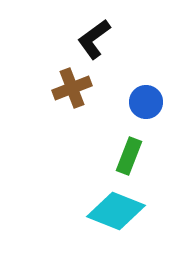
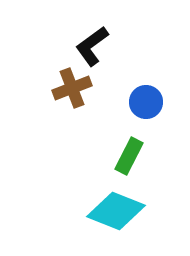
black L-shape: moved 2 px left, 7 px down
green rectangle: rotated 6 degrees clockwise
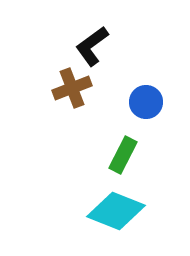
green rectangle: moved 6 px left, 1 px up
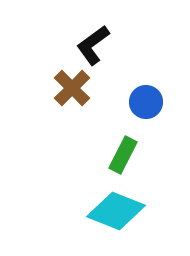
black L-shape: moved 1 px right, 1 px up
brown cross: rotated 24 degrees counterclockwise
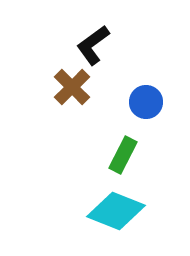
brown cross: moved 1 px up
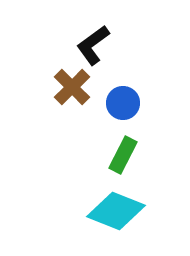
blue circle: moved 23 px left, 1 px down
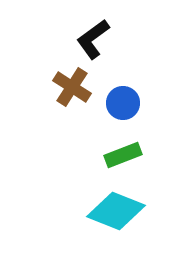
black L-shape: moved 6 px up
brown cross: rotated 12 degrees counterclockwise
green rectangle: rotated 42 degrees clockwise
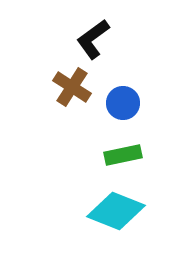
green rectangle: rotated 9 degrees clockwise
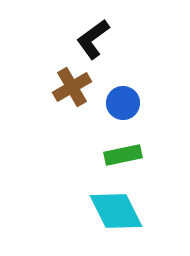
brown cross: rotated 27 degrees clockwise
cyan diamond: rotated 42 degrees clockwise
